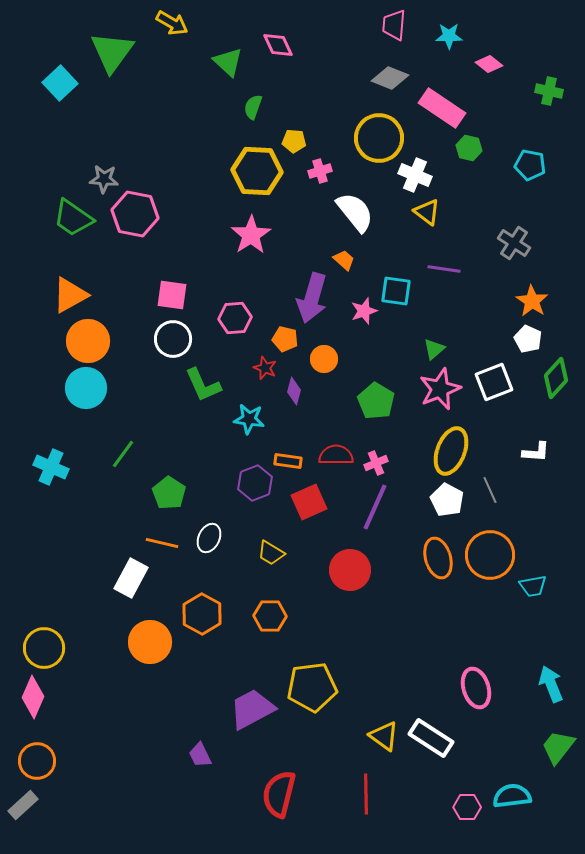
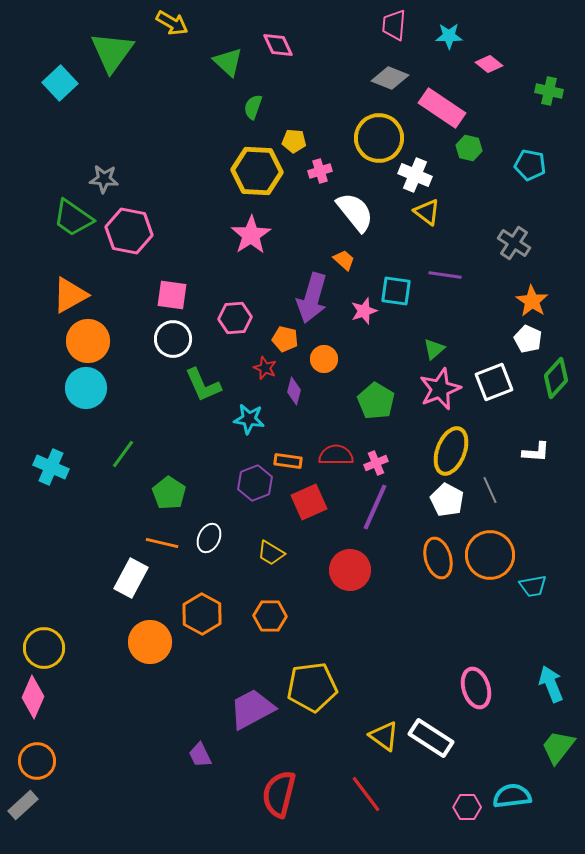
pink hexagon at (135, 214): moved 6 px left, 17 px down
purple line at (444, 269): moved 1 px right, 6 px down
red line at (366, 794): rotated 36 degrees counterclockwise
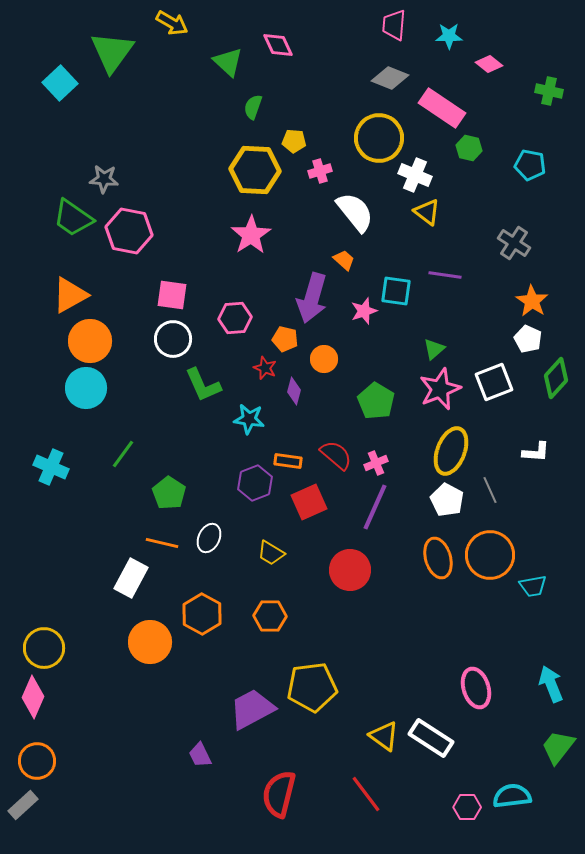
yellow hexagon at (257, 171): moved 2 px left, 1 px up
orange circle at (88, 341): moved 2 px right
red semicircle at (336, 455): rotated 40 degrees clockwise
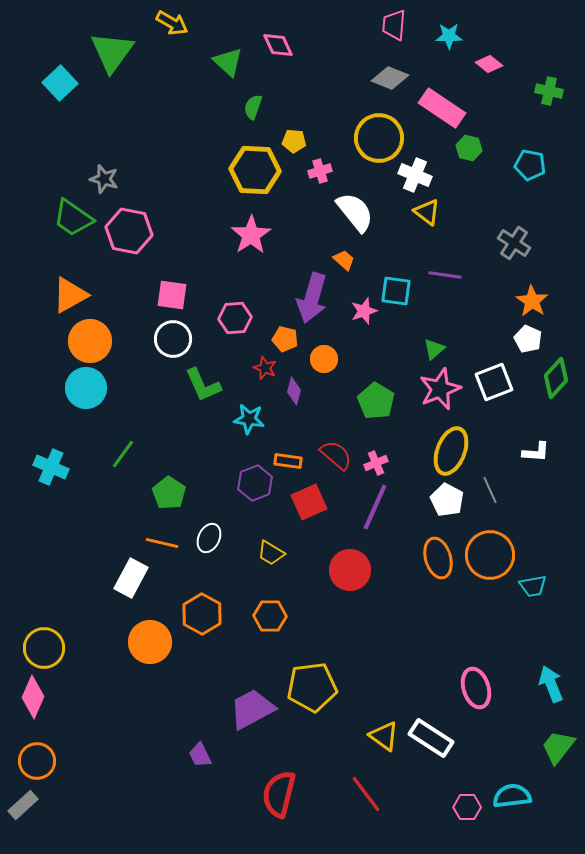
gray star at (104, 179): rotated 12 degrees clockwise
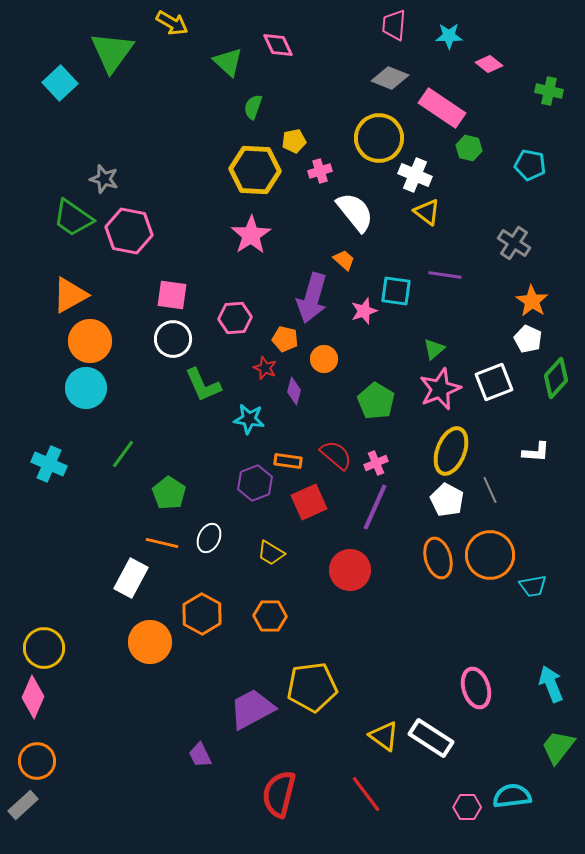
yellow pentagon at (294, 141): rotated 15 degrees counterclockwise
cyan cross at (51, 467): moved 2 px left, 3 px up
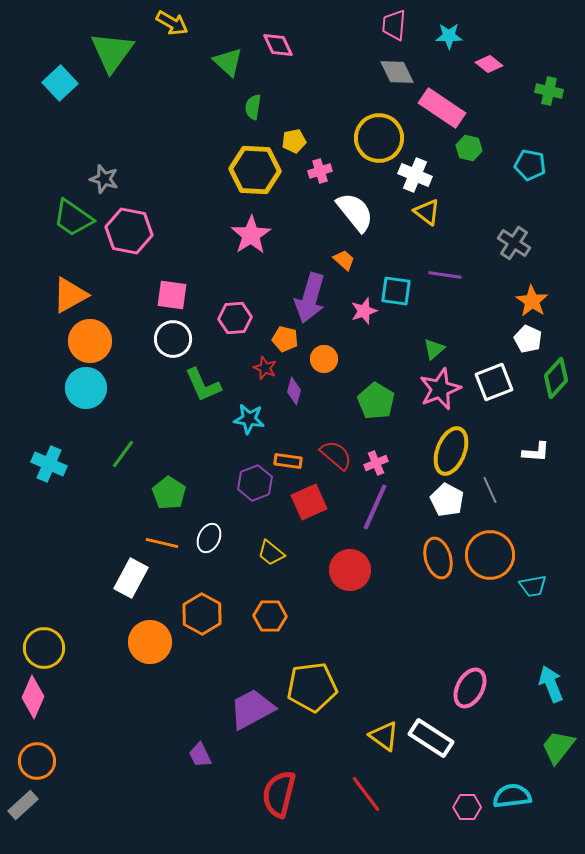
gray diamond at (390, 78): moved 7 px right, 6 px up; rotated 42 degrees clockwise
green semicircle at (253, 107): rotated 10 degrees counterclockwise
purple arrow at (312, 298): moved 2 px left
yellow trapezoid at (271, 553): rotated 8 degrees clockwise
pink ellipse at (476, 688): moved 6 px left; rotated 45 degrees clockwise
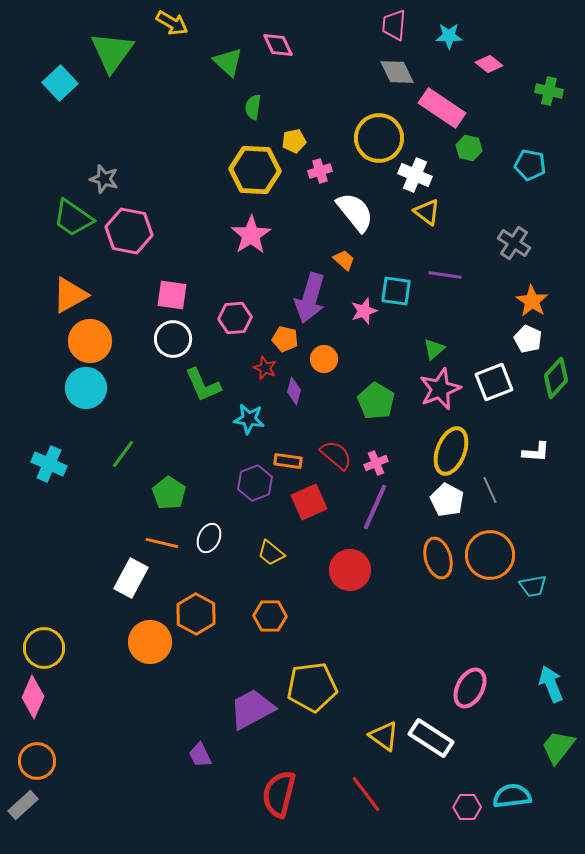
orange hexagon at (202, 614): moved 6 px left
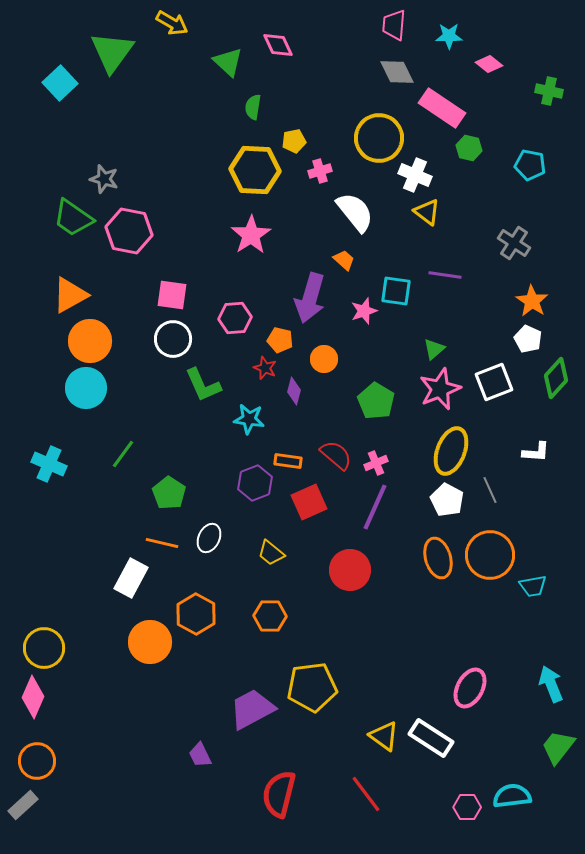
orange pentagon at (285, 339): moved 5 px left, 1 px down
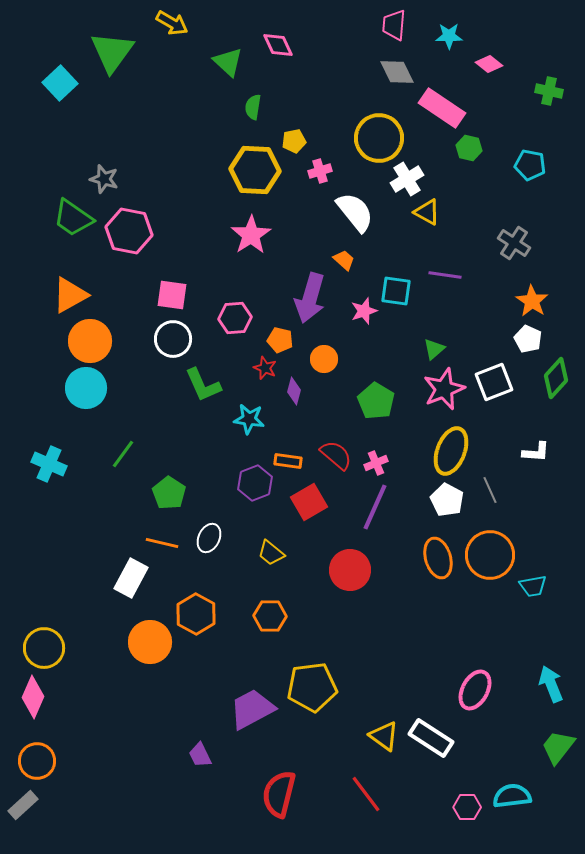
white cross at (415, 175): moved 8 px left, 4 px down; rotated 36 degrees clockwise
yellow triangle at (427, 212): rotated 8 degrees counterclockwise
pink star at (440, 389): moved 4 px right
red square at (309, 502): rotated 6 degrees counterclockwise
pink ellipse at (470, 688): moved 5 px right, 2 px down
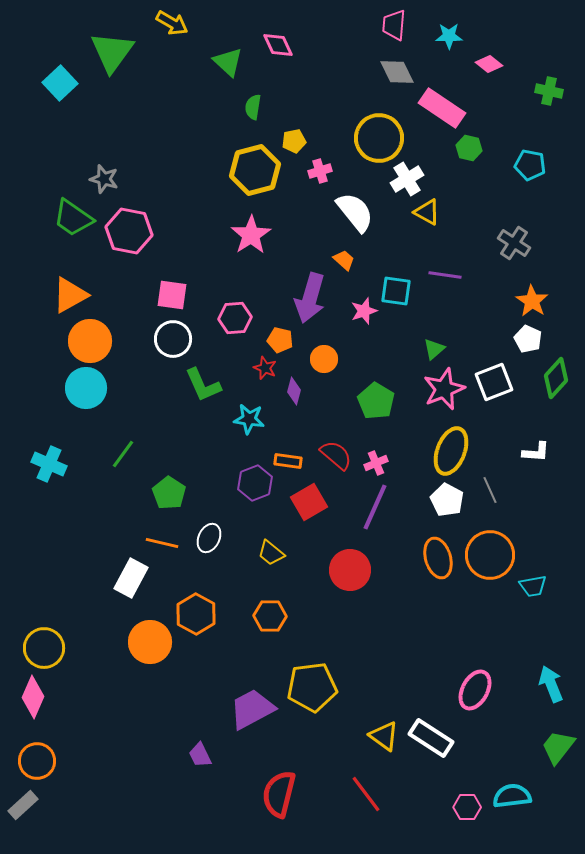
yellow hexagon at (255, 170): rotated 18 degrees counterclockwise
